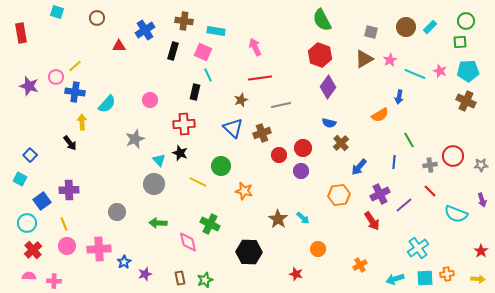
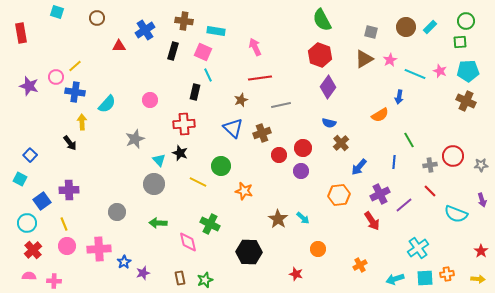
purple star at (145, 274): moved 2 px left, 1 px up
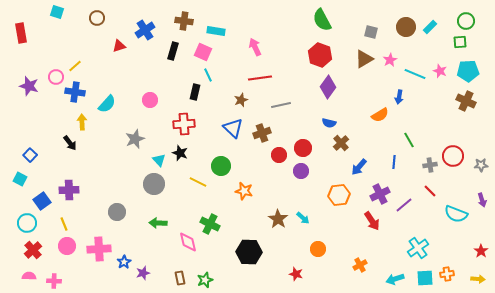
red triangle at (119, 46): rotated 16 degrees counterclockwise
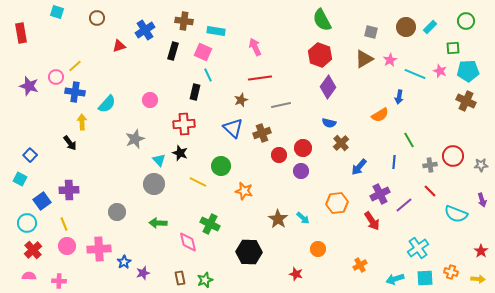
green square at (460, 42): moved 7 px left, 6 px down
orange hexagon at (339, 195): moved 2 px left, 8 px down
orange cross at (447, 274): moved 4 px right, 2 px up; rotated 24 degrees clockwise
pink cross at (54, 281): moved 5 px right
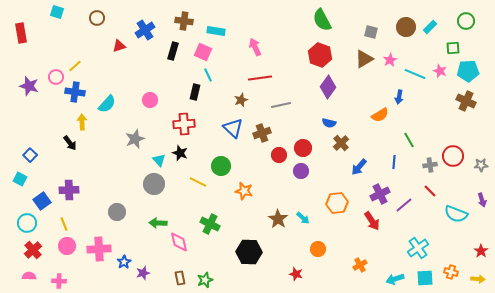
pink diamond at (188, 242): moved 9 px left
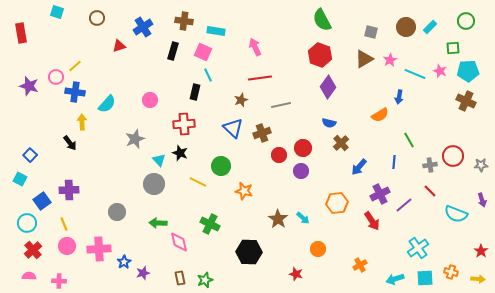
blue cross at (145, 30): moved 2 px left, 3 px up
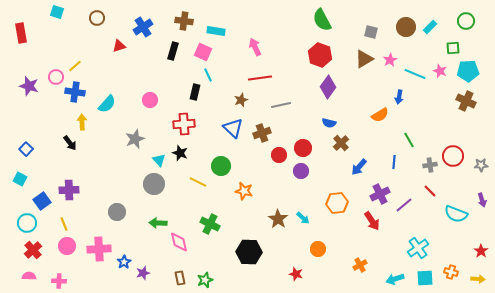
blue square at (30, 155): moved 4 px left, 6 px up
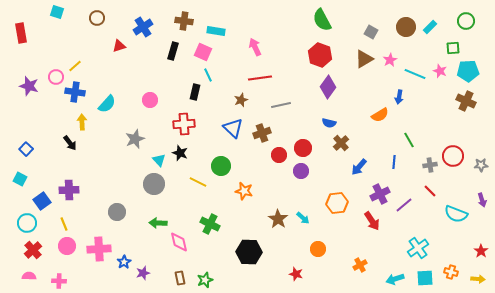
gray square at (371, 32): rotated 16 degrees clockwise
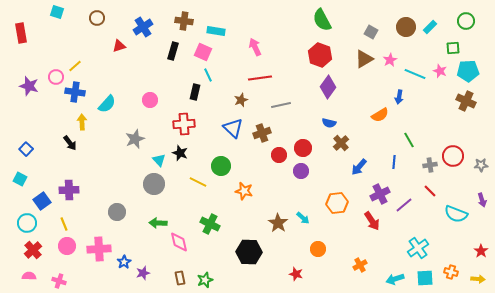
brown star at (278, 219): moved 4 px down
pink cross at (59, 281): rotated 16 degrees clockwise
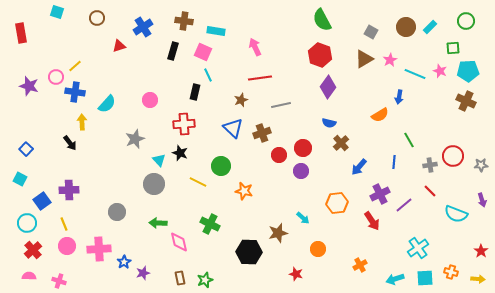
brown star at (278, 223): moved 10 px down; rotated 24 degrees clockwise
